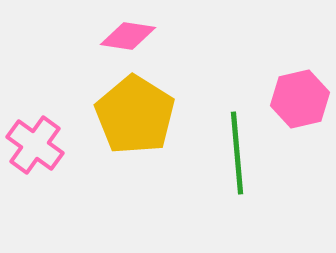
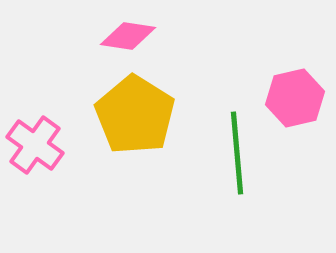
pink hexagon: moved 5 px left, 1 px up
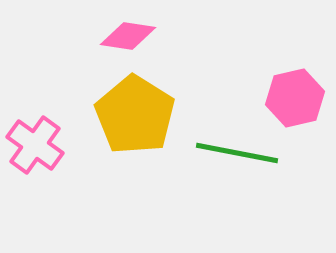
green line: rotated 74 degrees counterclockwise
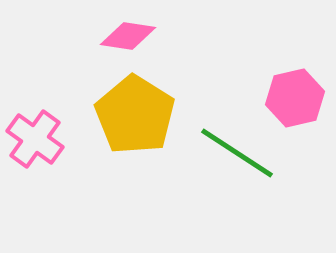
pink cross: moved 6 px up
green line: rotated 22 degrees clockwise
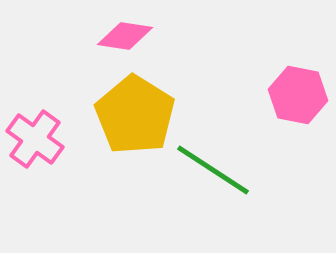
pink diamond: moved 3 px left
pink hexagon: moved 3 px right, 3 px up; rotated 24 degrees clockwise
green line: moved 24 px left, 17 px down
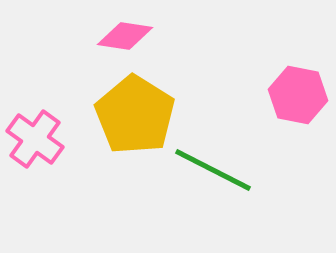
green line: rotated 6 degrees counterclockwise
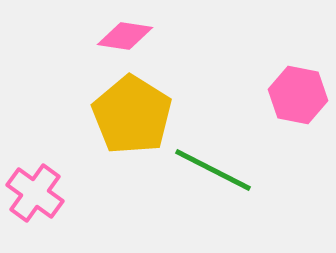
yellow pentagon: moved 3 px left
pink cross: moved 54 px down
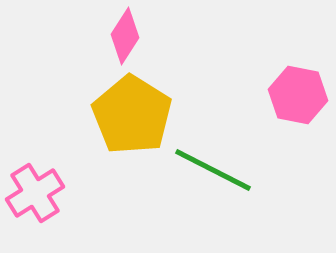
pink diamond: rotated 66 degrees counterclockwise
pink cross: rotated 22 degrees clockwise
